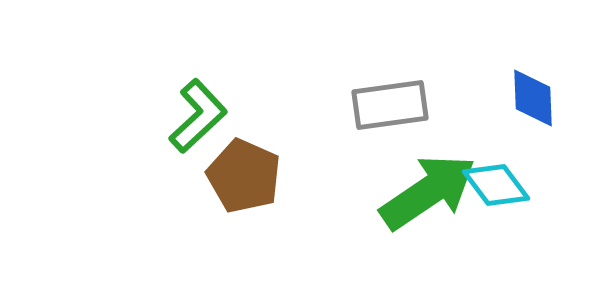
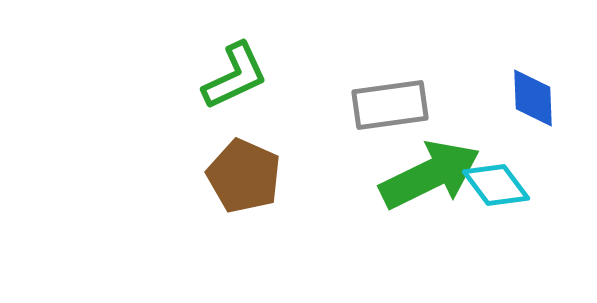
green L-shape: moved 37 px right, 40 px up; rotated 18 degrees clockwise
green arrow: moved 2 px right, 17 px up; rotated 8 degrees clockwise
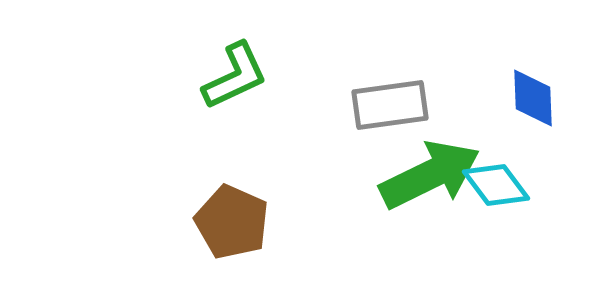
brown pentagon: moved 12 px left, 46 px down
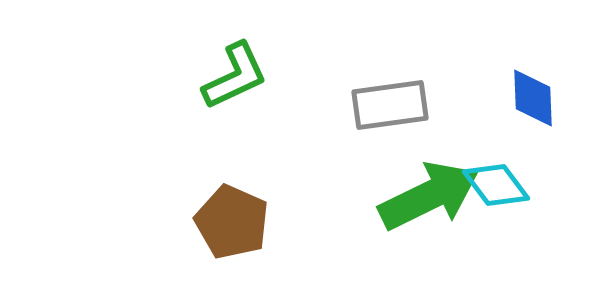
green arrow: moved 1 px left, 21 px down
